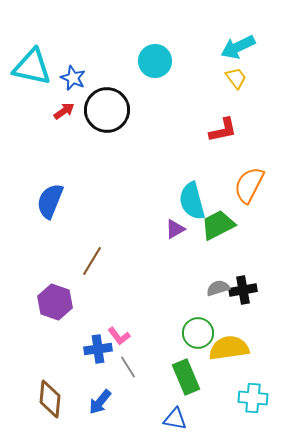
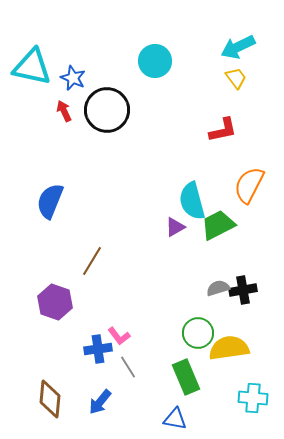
red arrow: rotated 80 degrees counterclockwise
purple triangle: moved 2 px up
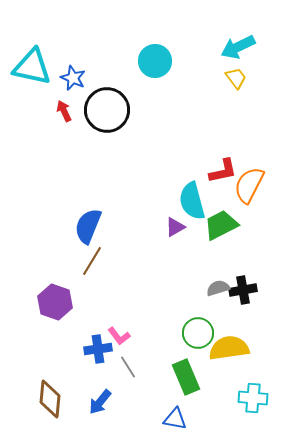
red L-shape: moved 41 px down
blue semicircle: moved 38 px right, 25 px down
green trapezoid: moved 3 px right
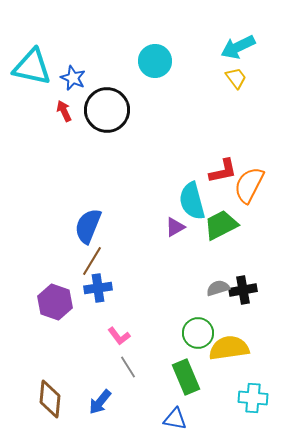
blue cross: moved 61 px up
